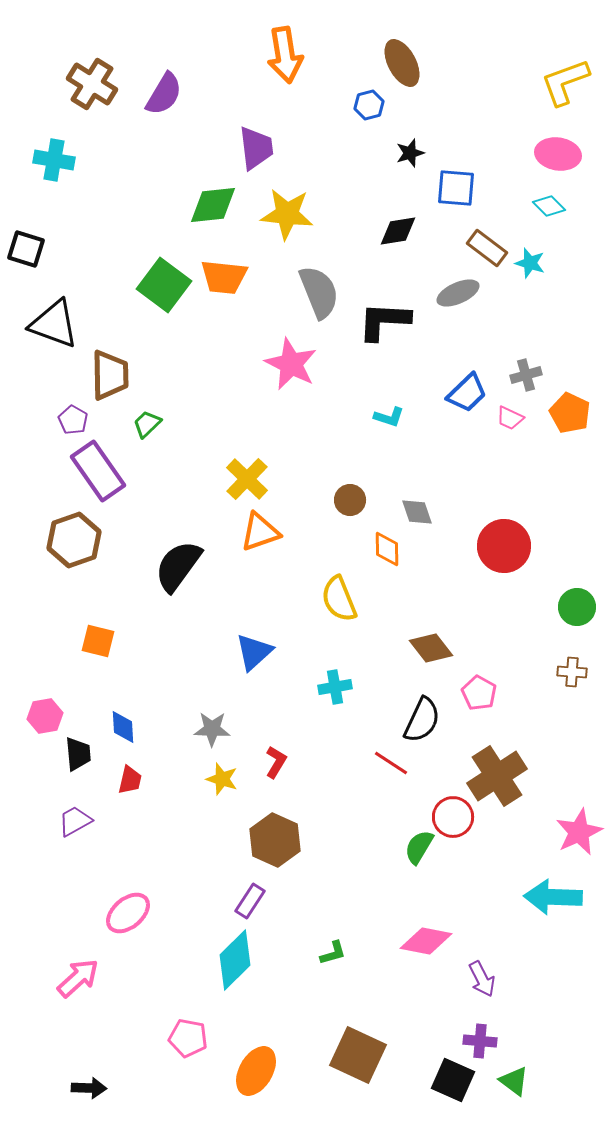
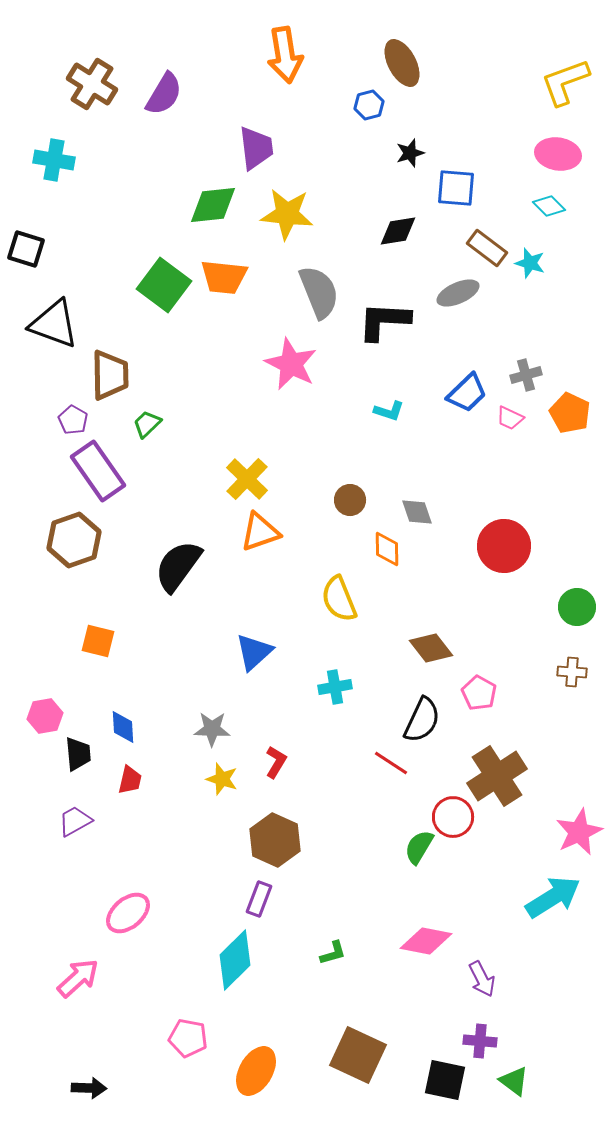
cyan L-shape at (389, 417): moved 6 px up
cyan arrow at (553, 897): rotated 146 degrees clockwise
purple rectangle at (250, 901): moved 9 px right, 2 px up; rotated 12 degrees counterclockwise
black square at (453, 1080): moved 8 px left; rotated 12 degrees counterclockwise
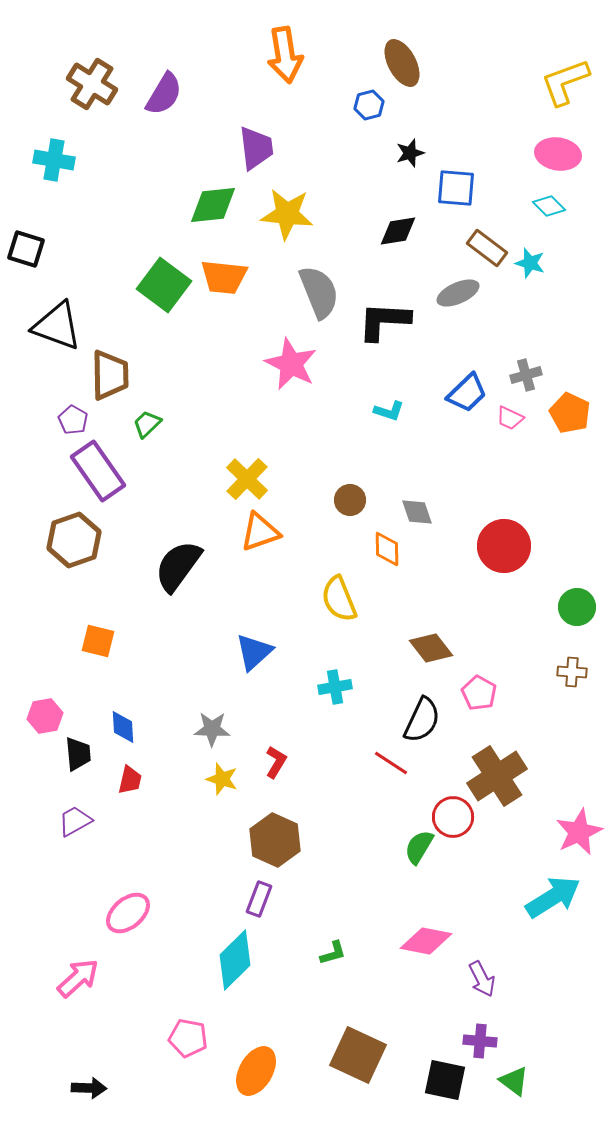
black triangle at (54, 324): moved 3 px right, 2 px down
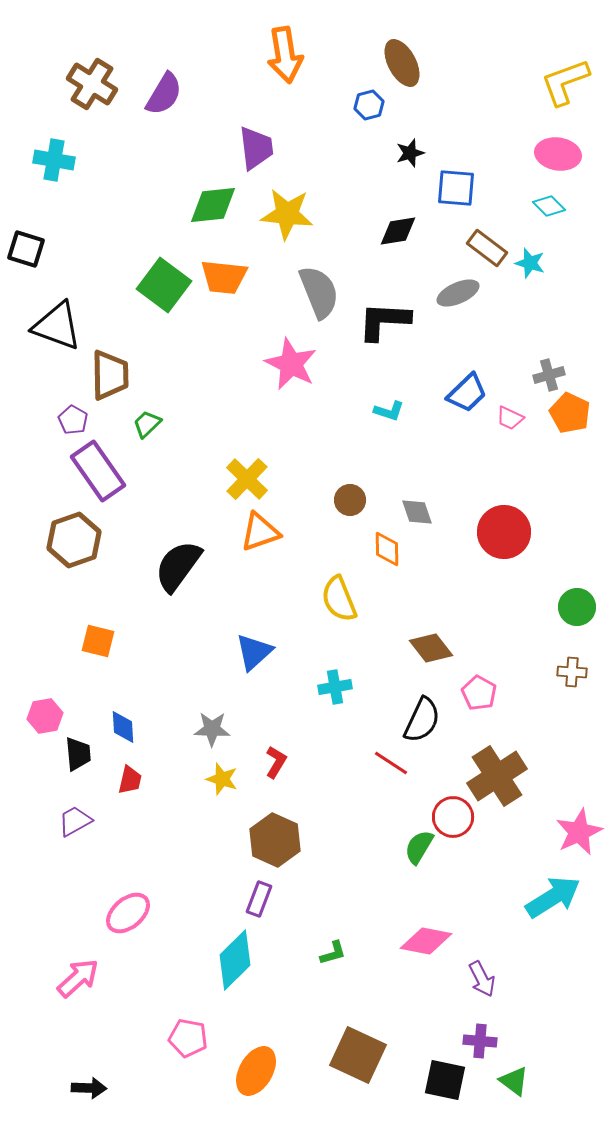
gray cross at (526, 375): moved 23 px right
red circle at (504, 546): moved 14 px up
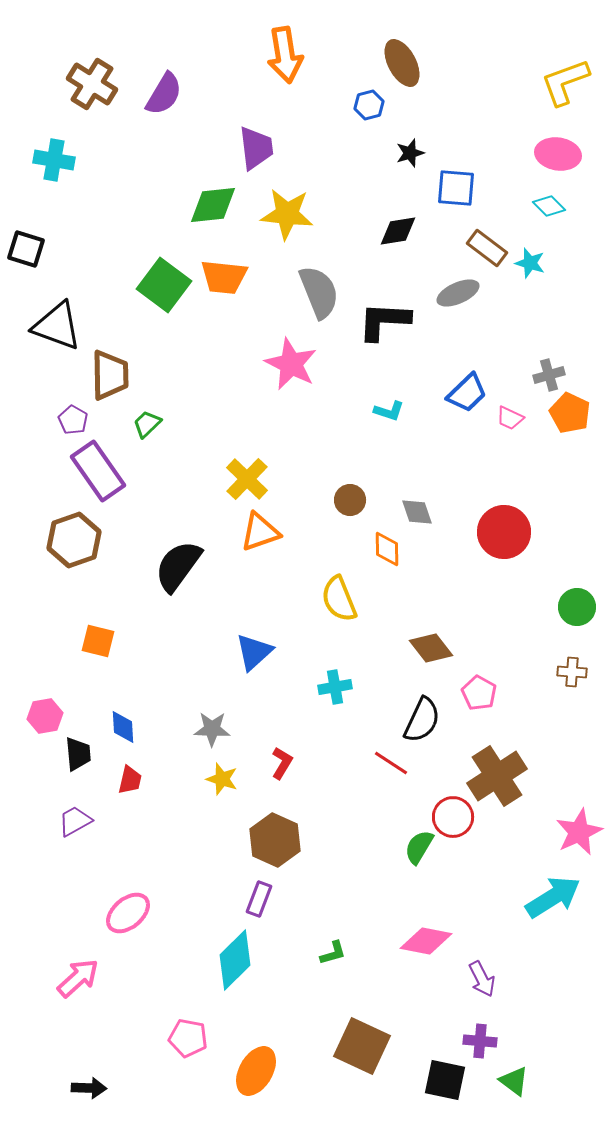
red L-shape at (276, 762): moved 6 px right, 1 px down
brown square at (358, 1055): moved 4 px right, 9 px up
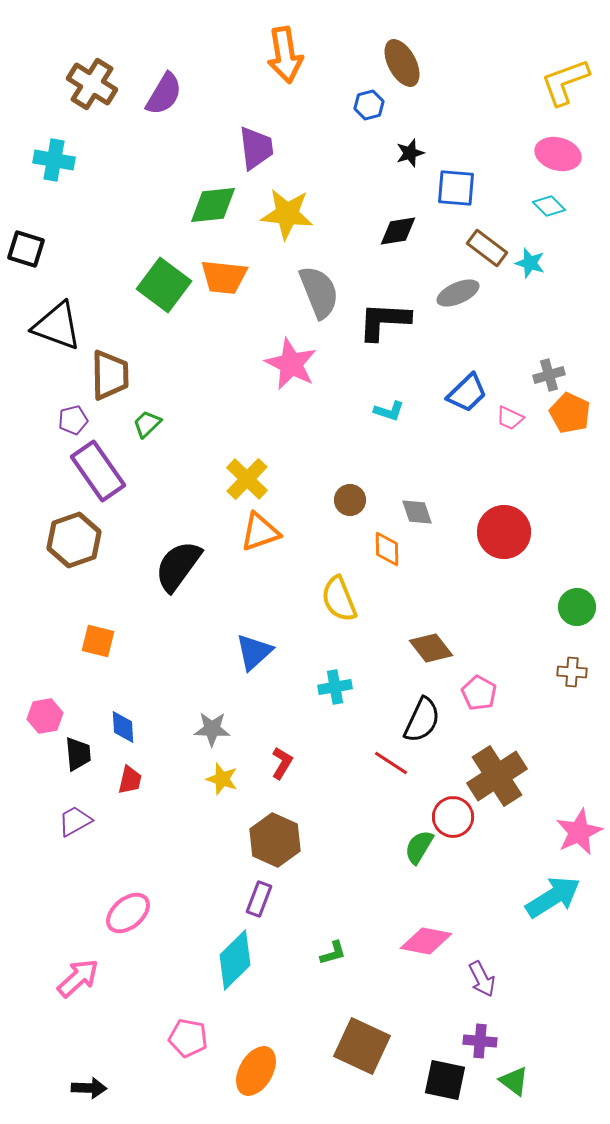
pink ellipse at (558, 154): rotated 6 degrees clockwise
purple pentagon at (73, 420): rotated 28 degrees clockwise
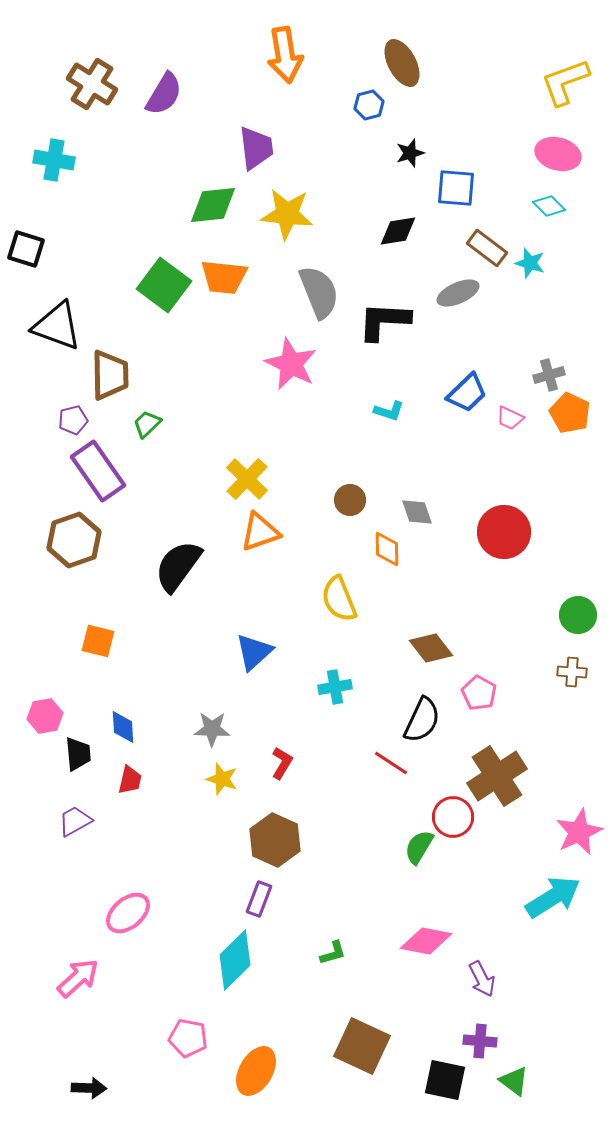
green circle at (577, 607): moved 1 px right, 8 px down
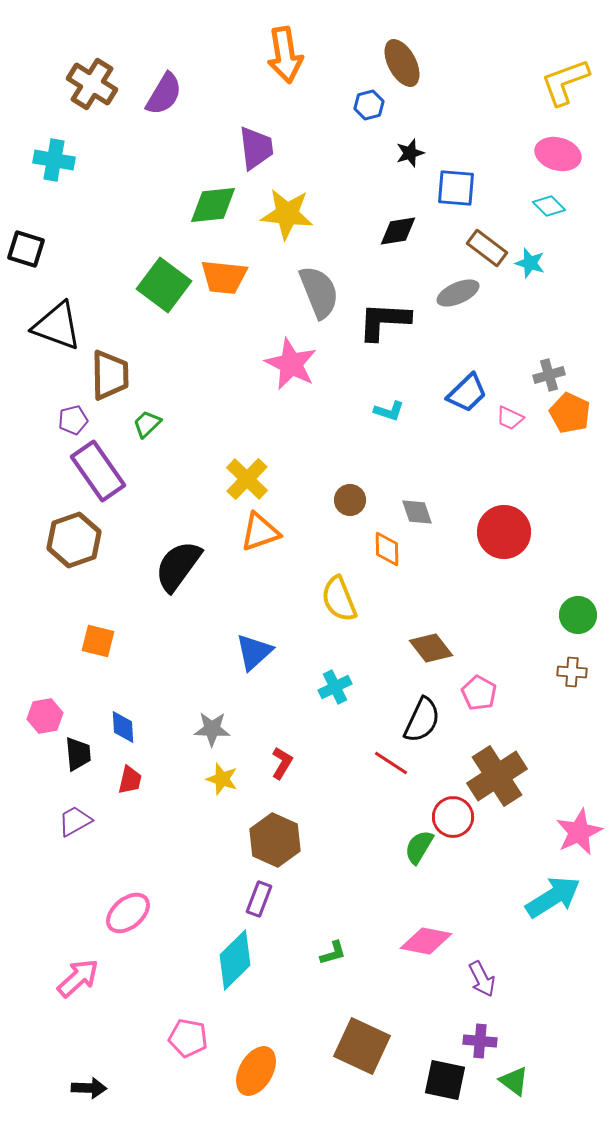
cyan cross at (335, 687): rotated 16 degrees counterclockwise
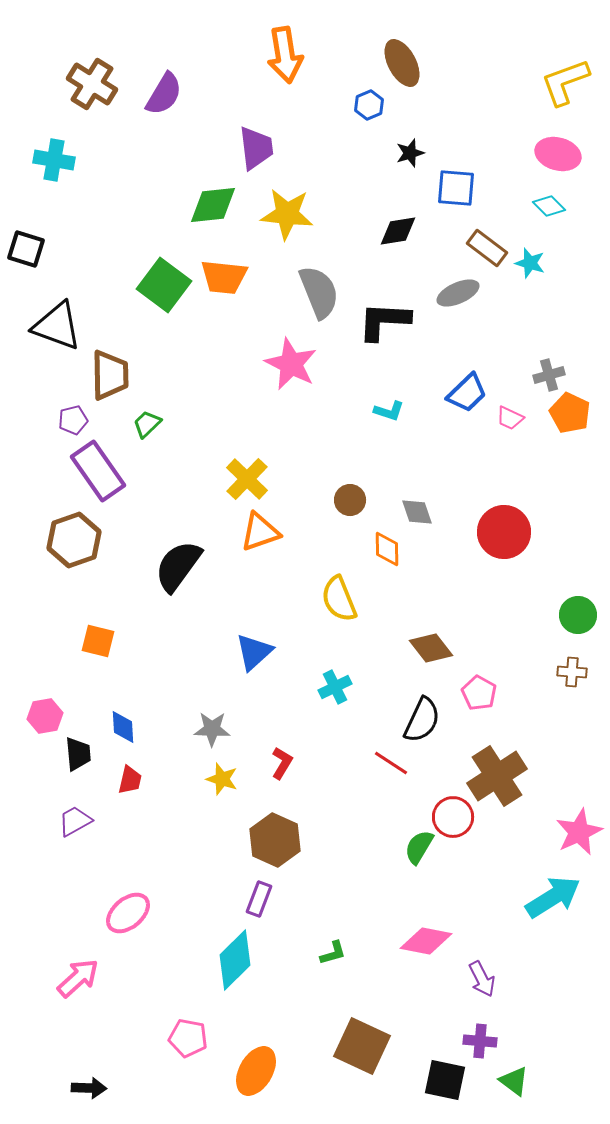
blue hexagon at (369, 105): rotated 8 degrees counterclockwise
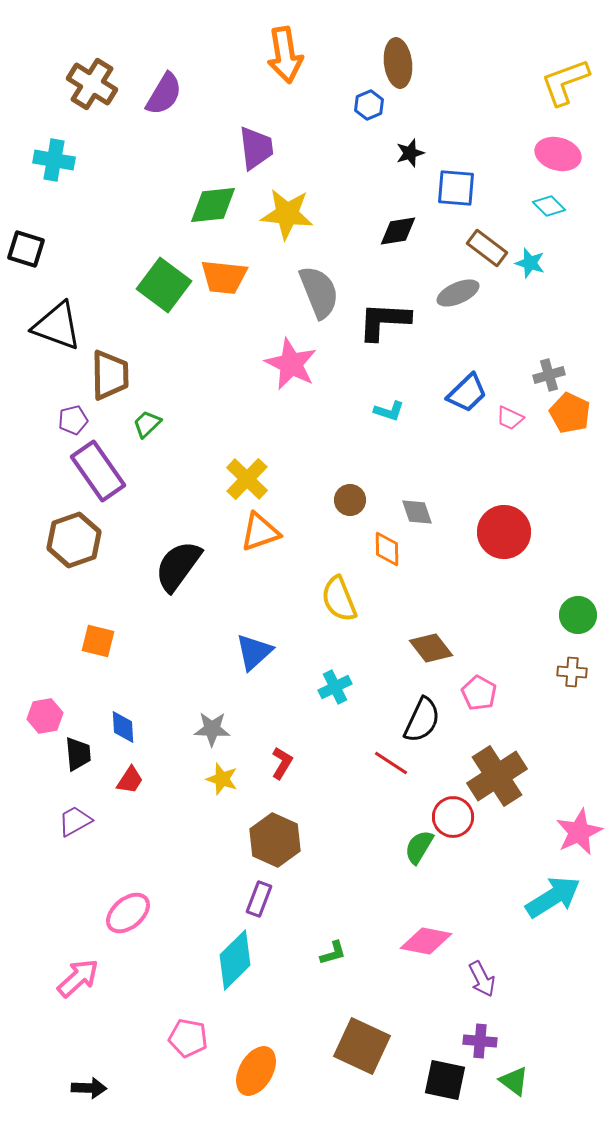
brown ellipse at (402, 63): moved 4 px left; rotated 21 degrees clockwise
red trapezoid at (130, 780): rotated 20 degrees clockwise
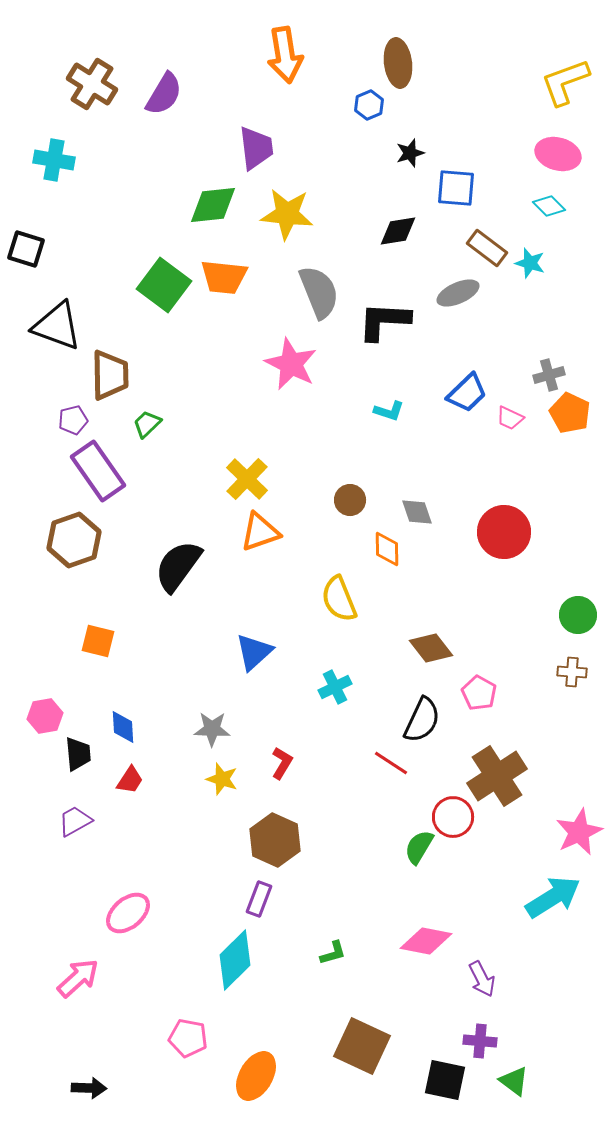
orange ellipse at (256, 1071): moved 5 px down
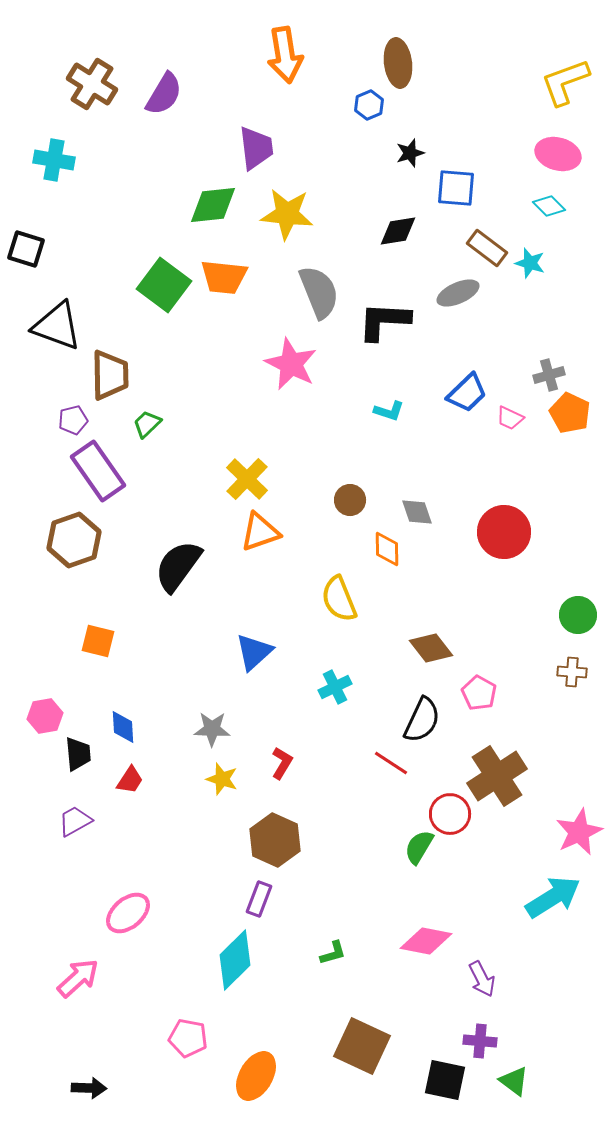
red circle at (453, 817): moved 3 px left, 3 px up
